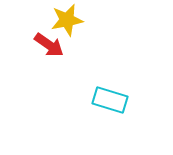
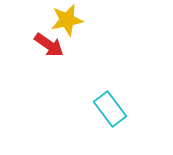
cyan rectangle: moved 9 px down; rotated 36 degrees clockwise
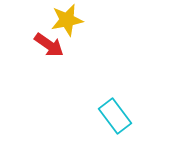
cyan rectangle: moved 5 px right, 7 px down
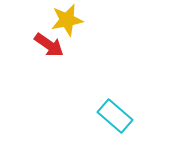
cyan rectangle: rotated 12 degrees counterclockwise
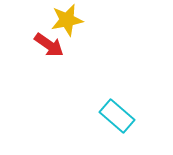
cyan rectangle: moved 2 px right
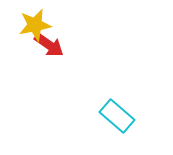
yellow star: moved 32 px left, 5 px down
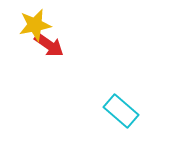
cyan rectangle: moved 4 px right, 5 px up
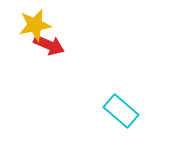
red arrow: rotated 12 degrees counterclockwise
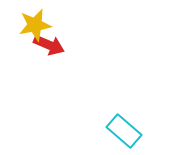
cyan rectangle: moved 3 px right, 20 px down
